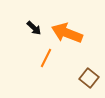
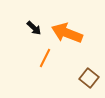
orange line: moved 1 px left
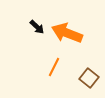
black arrow: moved 3 px right, 1 px up
orange line: moved 9 px right, 9 px down
